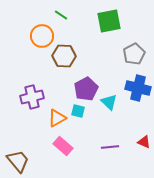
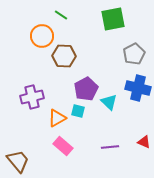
green square: moved 4 px right, 2 px up
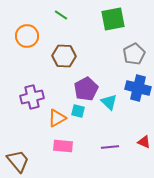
orange circle: moved 15 px left
pink rectangle: rotated 36 degrees counterclockwise
